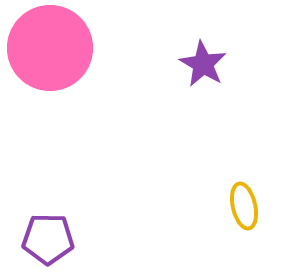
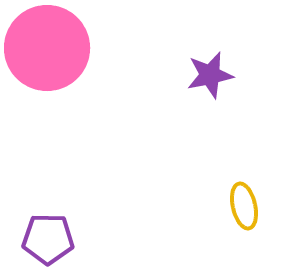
pink circle: moved 3 px left
purple star: moved 7 px right, 11 px down; rotated 30 degrees clockwise
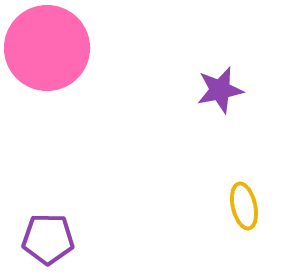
purple star: moved 10 px right, 15 px down
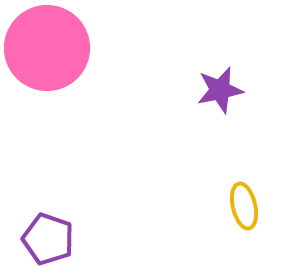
purple pentagon: rotated 18 degrees clockwise
